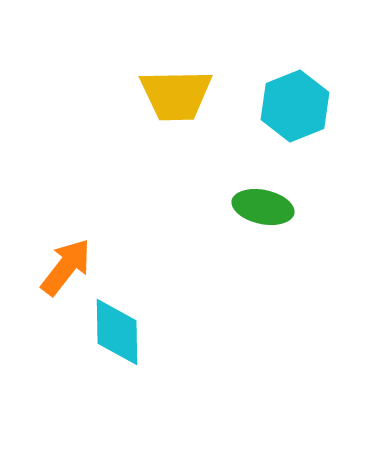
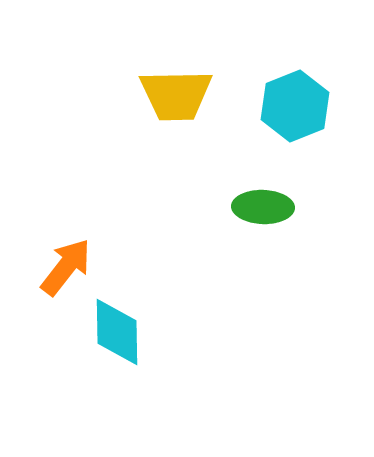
green ellipse: rotated 10 degrees counterclockwise
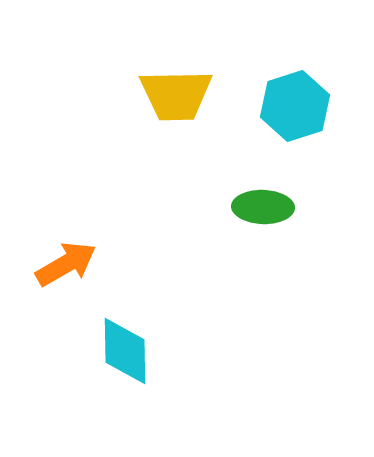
cyan hexagon: rotated 4 degrees clockwise
orange arrow: moved 3 px up; rotated 22 degrees clockwise
cyan diamond: moved 8 px right, 19 px down
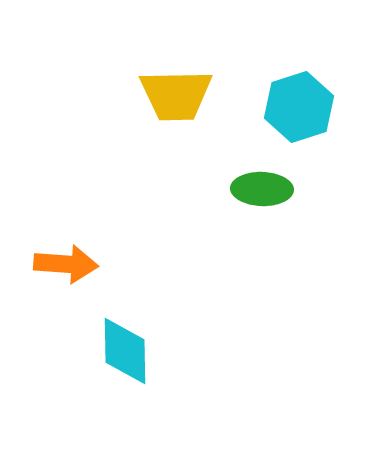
cyan hexagon: moved 4 px right, 1 px down
green ellipse: moved 1 px left, 18 px up
orange arrow: rotated 34 degrees clockwise
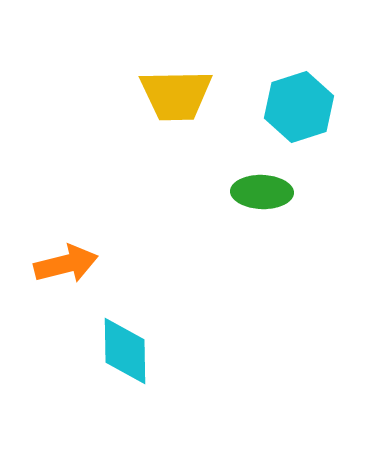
green ellipse: moved 3 px down
orange arrow: rotated 18 degrees counterclockwise
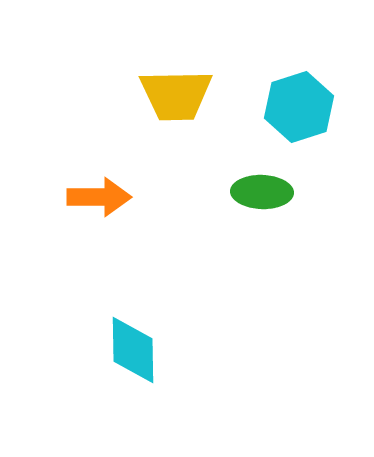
orange arrow: moved 33 px right, 67 px up; rotated 14 degrees clockwise
cyan diamond: moved 8 px right, 1 px up
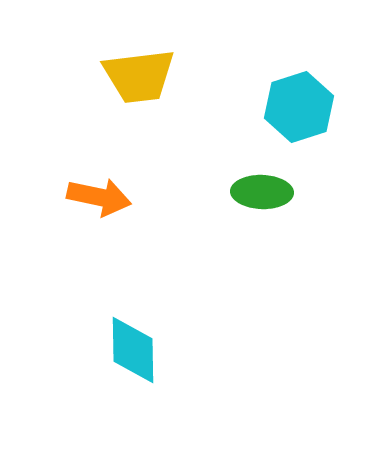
yellow trapezoid: moved 37 px left, 19 px up; rotated 6 degrees counterclockwise
orange arrow: rotated 12 degrees clockwise
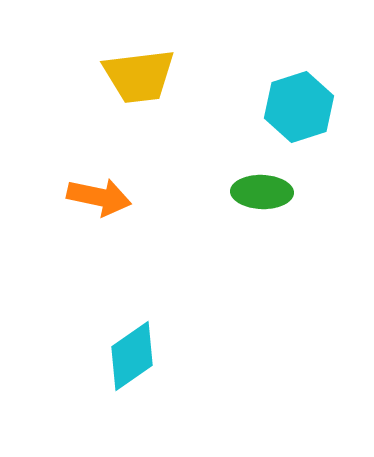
cyan diamond: moved 1 px left, 6 px down; rotated 56 degrees clockwise
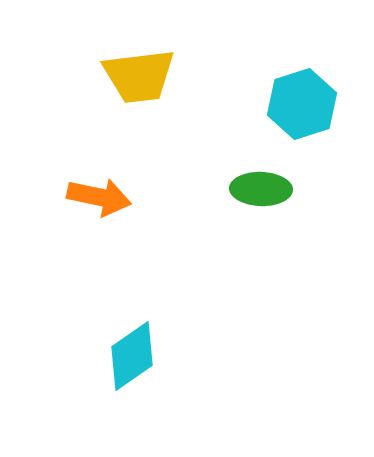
cyan hexagon: moved 3 px right, 3 px up
green ellipse: moved 1 px left, 3 px up
